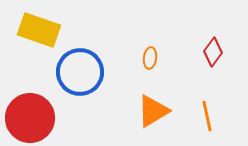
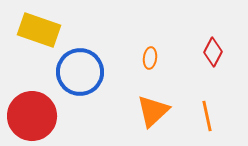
red diamond: rotated 8 degrees counterclockwise
orange triangle: rotated 12 degrees counterclockwise
red circle: moved 2 px right, 2 px up
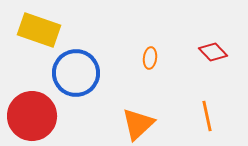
red diamond: rotated 72 degrees counterclockwise
blue circle: moved 4 px left, 1 px down
orange triangle: moved 15 px left, 13 px down
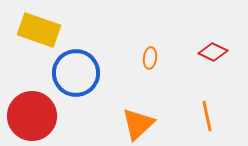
red diamond: rotated 20 degrees counterclockwise
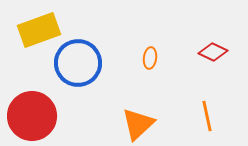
yellow rectangle: rotated 39 degrees counterclockwise
blue circle: moved 2 px right, 10 px up
